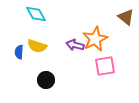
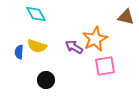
brown triangle: rotated 24 degrees counterclockwise
purple arrow: moved 1 px left, 2 px down; rotated 18 degrees clockwise
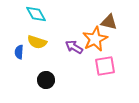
brown triangle: moved 17 px left, 5 px down
yellow semicircle: moved 4 px up
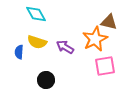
purple arrow: moved 9 px left
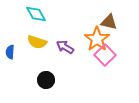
orange star: moved 2 px right; rotated 10 degrees counterclockwise
blue semicircle: moved 9 px left
pink square: moved 11 px up; rotated 35 degrees counterclockwise
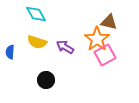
pink square: rotated 15 degrees clockwise
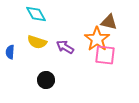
pink square: rotated 35 degrees clockwise
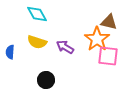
cyan diamond: moved 1 px right
pink square: moved 3 px right, 1 px down
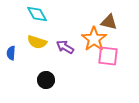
orange star: moved 3 px left
blue semicircle: moved 1 px right, 1 px down
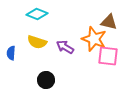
cyan diamond: rotated 40 degrees counterclockwise
orange star: rotated 15 degrees counterclockwise
